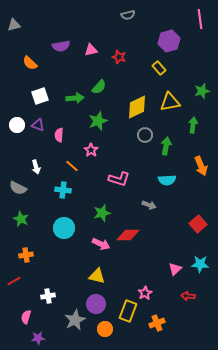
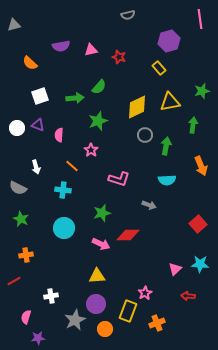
white circle at (17, 125): moved 3 px down
yellow triangle at (97, 276): rotated 18 degrees counterclockwise
white cross at (48, 296): moved 3 px right
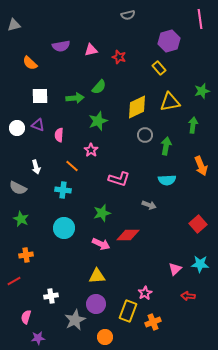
white square at (40, 96): rotated 18 degrees clockwise
orange cross at (157, 323): moved 4 px left, 1 px up
orange circle at (105, 329): moved 8 px down
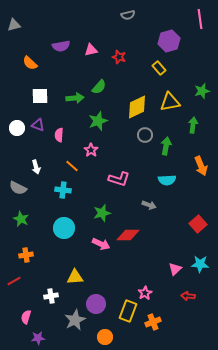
yellow triangle at (97, 276): moved 22 px left, 1 px down
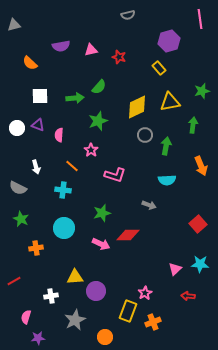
pink L-shape at (119, 179): moved 4 px left, 4 px up
orange cross at (26, 255): moved 10 px right, 7 px up
purple circle at (96, 304): moved 13 px up
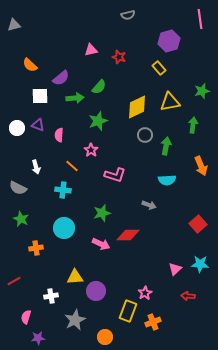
purple semicircle at (61, 46): moved 32 px down; rotated 30 degrees counterclockwise
orange semicircle at (30, 63): moved 2 px down
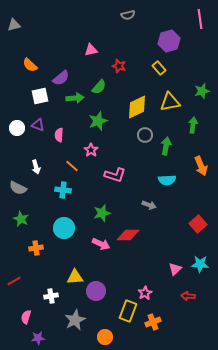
red star at (119, 57): moved 9 px down
white square at (40, 96): rotated 12 degrees counterclockwise
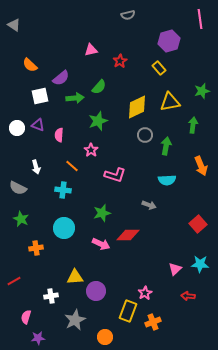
gray triangle at (14, 25): rotated 48 degrees clockwise
red star at (119, 66): moved 1 px right, 5 px up; rotated 24 degrees clockwise
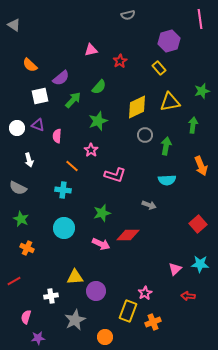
green arrow at (75, 98): moved 2 px left, 2 px down; rotated 42 degrees counterclockwise
pink semicircle at (59, 135): moved 2 px left, 1 px down
white arrow at (36, 167): moved 7 px left, 7 px up
orange cross at (36, 248): moved 9 px left; rotated 32 degrees clockwise
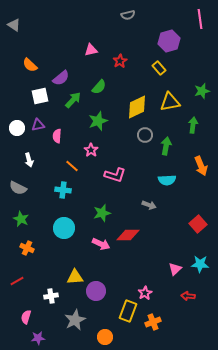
purple triangle at (38, 125): rotated 32 degrees counterclockwise
red line at (14, 281): moved 3 px right
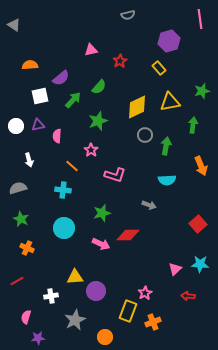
orange semicircle at (30, 65): rotated 133 degrees clockwise
white circle at (17, 128): moved 1 px left, 2 px up
gray semicircle at (18, 188): rotated 138 degrees clockwise
